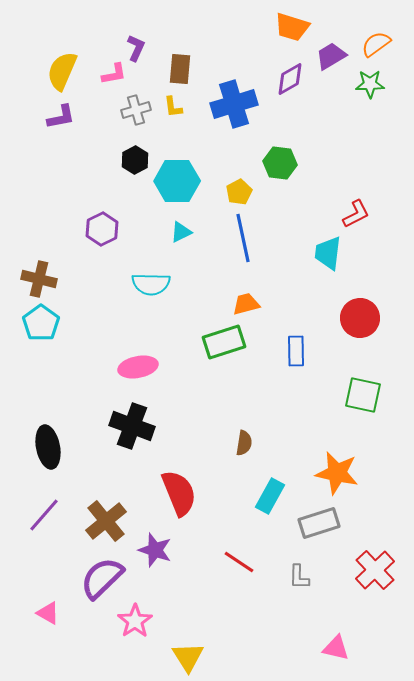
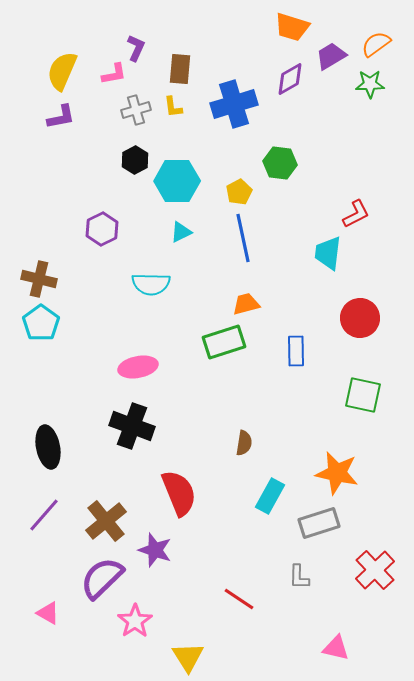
red line at (239, 562): moved 37 px down
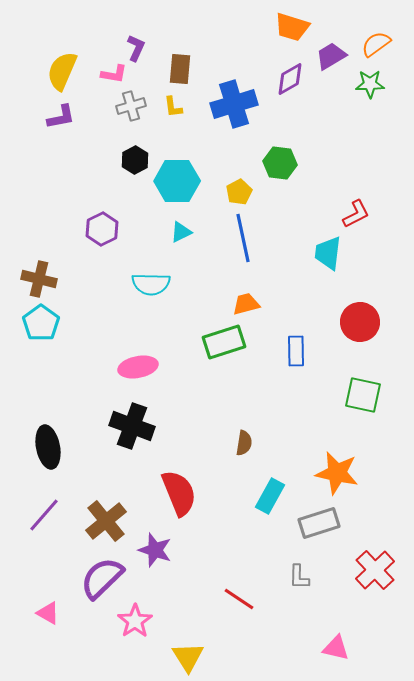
pink L-shape at (114, 74): rotated 20 degrees clockwise
gray cross at (136, 110): moved 5 px left, 4 px up
red circle at (360, 318): moved 4 px down
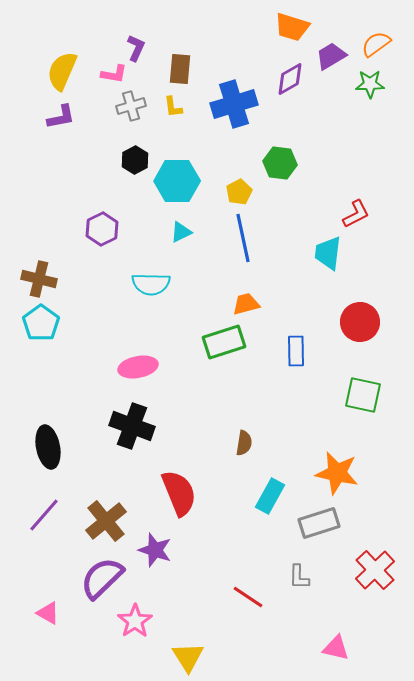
red line at (239, 599): moved 9 px right, 2 px up
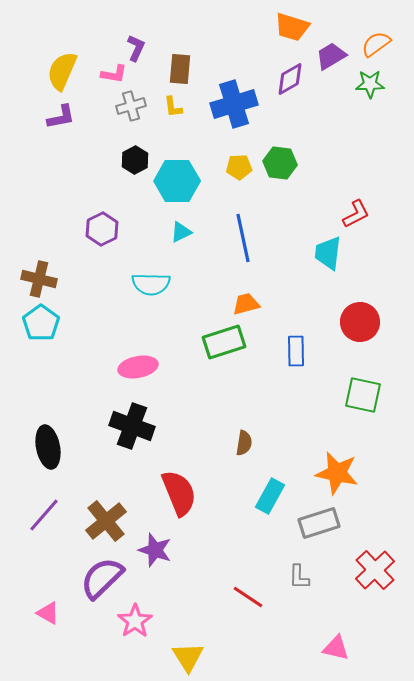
yellow pentagon at (239, 192): moved 25 px up; rotated 25 degrees clockwise
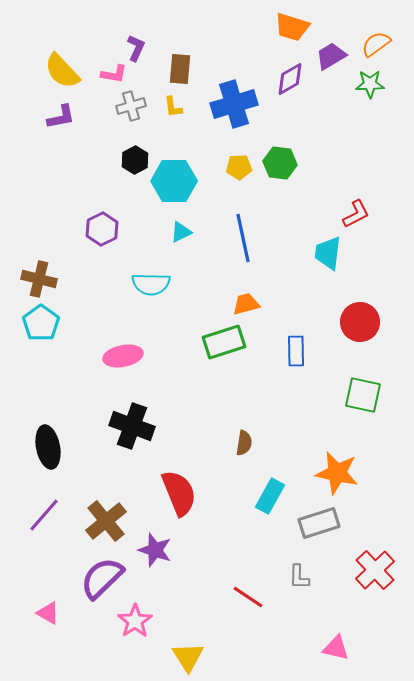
yellow semicircle at (62, 71): rotated 66 degrees counterclockwise
cyan hexagon at (177, 181): moved 3 px left
pink ellipse at (138, 367): moved 15 px left, 11 px up
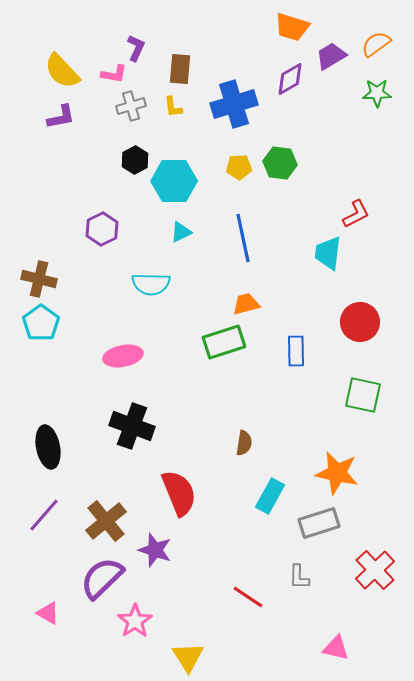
green star at (370, 84): moved 7 px right, 9 px down
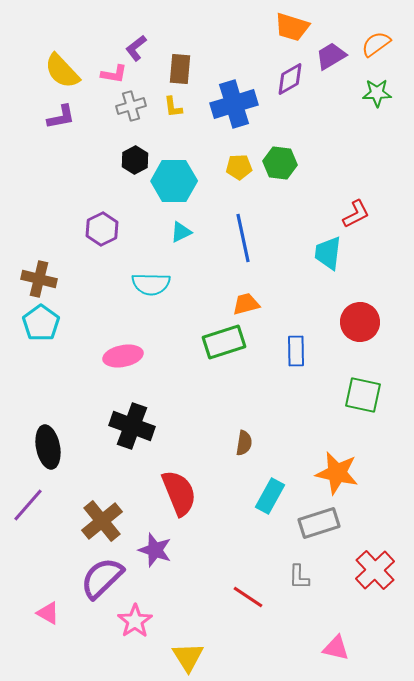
purple L-shape at (136, 48): rotated 152 degrees counterclockwise
purple line at (44, 515): moved 16 px left, 10 px up
brown cross at (106, 521): moved 4 px left
